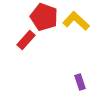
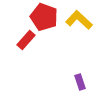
yellow L-shape: moved 3 px right, 1 px up
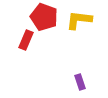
yellow L-shape: rotated 36 degrees counterclockwise
red rectangle: rotated 18 degrees counterclockwise
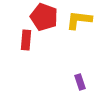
red rectangle: rotated 18 degrees counterclockwise
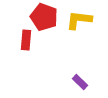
purple rectangle: rotated 28 degrees counterclockwise
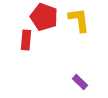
yellow L-shape: rotated 76 degrees clockwise
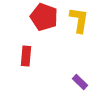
yellow L-shape: rotated 16 degrees clockwise
red rectangle: moved 16 px down
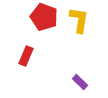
red rectangle: rotated 18 degrees clockwise
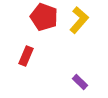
yellow L-shape: rotated 32 degrees clockwise
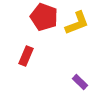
yellow L-shape: moved 2 px left, 3 px down; rotated 28 degrees clockwise
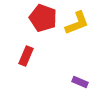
red pentagon: moved 1 px left, 1 px down
purple rectangle: rotated 21 degrees counterclockwise
